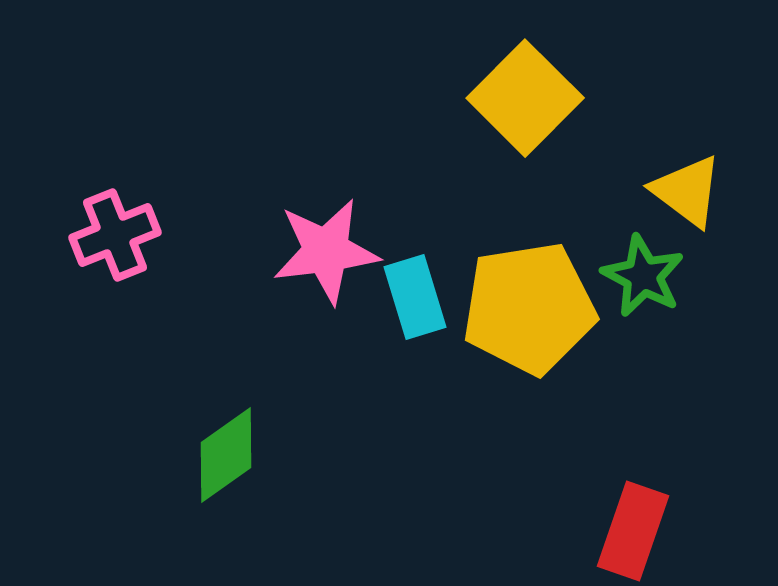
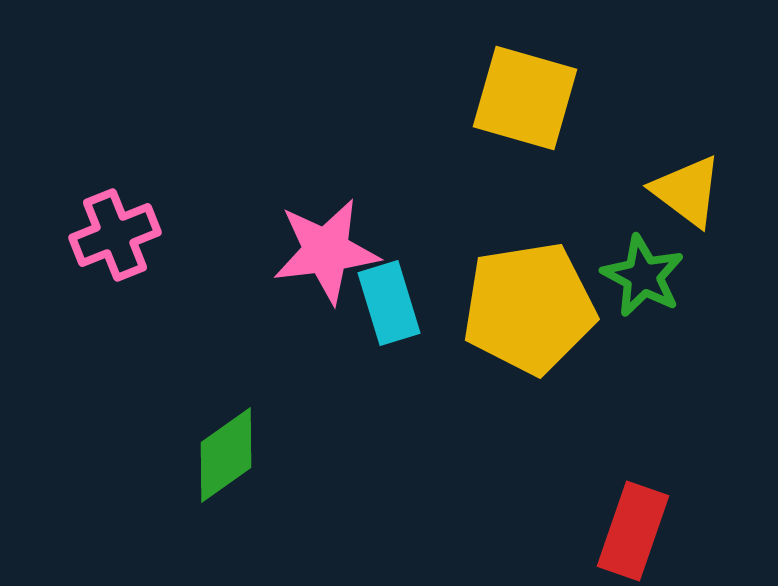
yellow square: rotated 29 degrees counterclockwise
cyan rectangle: moved 26 px left, 6 px down
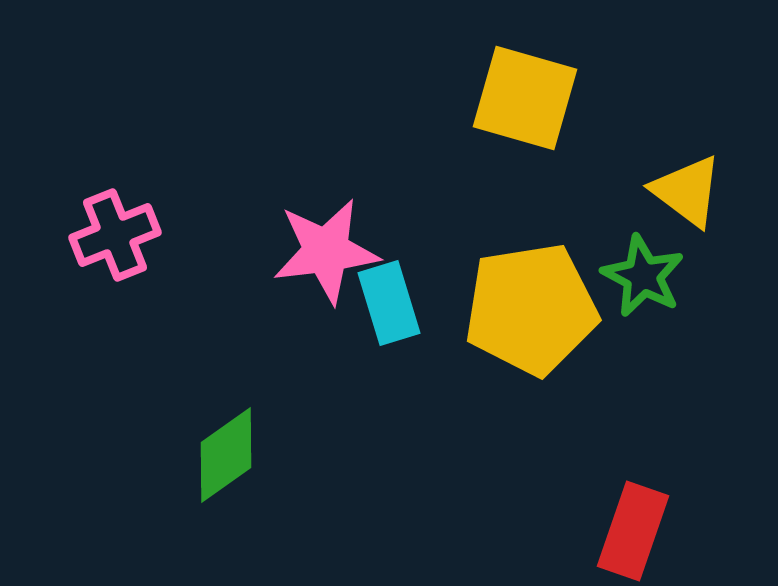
yellow pentagon: moved 2 px right, 1 px down
